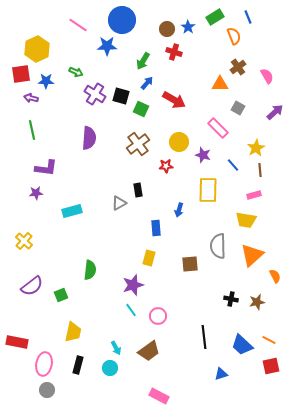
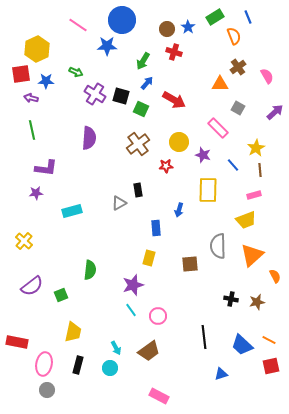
yellow trapezoid at (246, 220): rotated 30 degrees counterclockwise
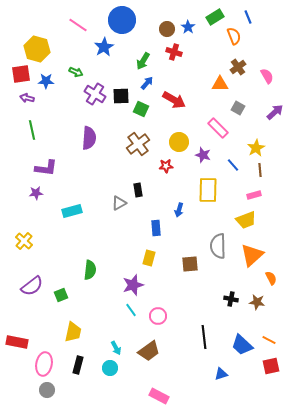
blue star at (107, 46): moved 3 px left, 1 px down; rotated 30 degrees counterclockwise
yellow hexagon at (37, 49): rotated 20 degrees counterclockwise
black square at (121, 96): rotated 18 degrees counterclockwise
purple arrow at (31, 98): moved 4 px left
orange semicircle at (275, 276): moved 4 px left, 2 px down
brown star at (257, 302): rotated 21 degrees clockwise
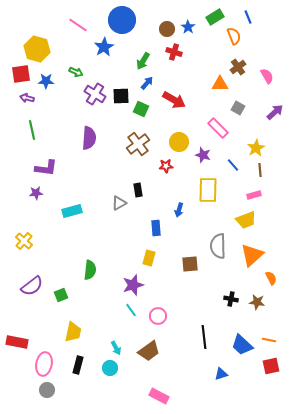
orange line at (269, 340): rotated 16 degrees counterclockwise
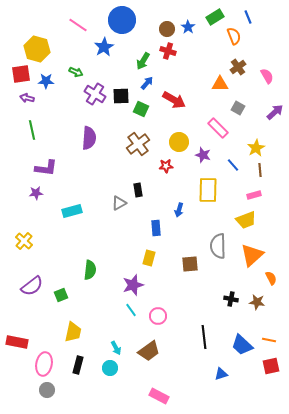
red cross at (174, 52): moved 6 px left, 1 px up
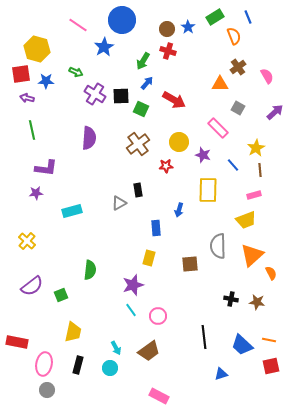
yellow cross at (24, 241): moved 3 px right
orange semicircle at (271, 278): moved 5 px up
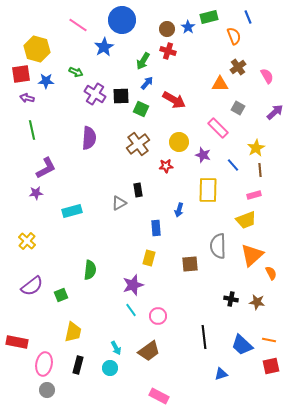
green rectangle at (215, 17): moved 6 px left; rotated 18 degrees clockwise
purple L-shape at (46, 168): rotated 35 degrees counterclockwise
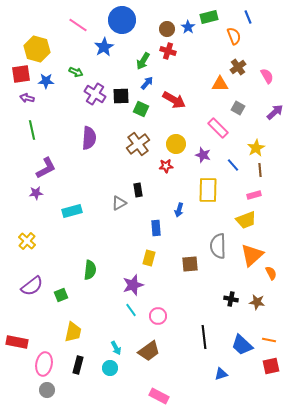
yellow circle at (179, 142): moved 3 px left, 2 px down
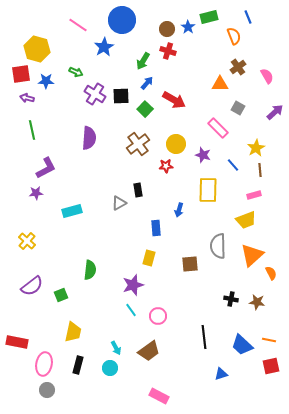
green square at (141, 109): moved 4 px right; rotated 21 degrees clockwise
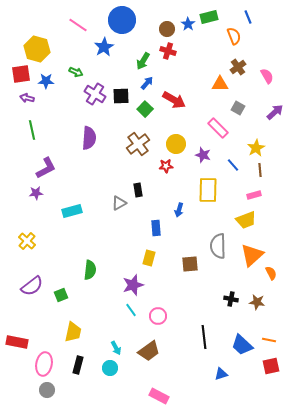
blue star at (188, 27): moved 3 px up
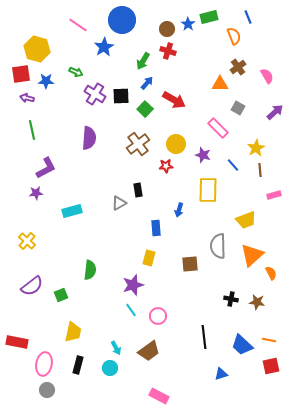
pink rectangle at (254, 195): moved 20 px right
